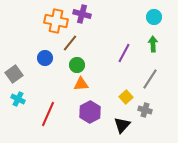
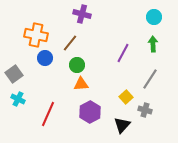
orange cross: moved 20 px left, 14 px down
purple line: moved 1 px left
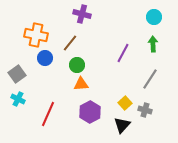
gray square: moved 3 px right
yellow square: moved 1 px left, 6 px down
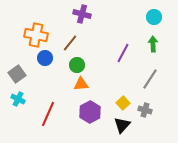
yellow square: moved 2 px left
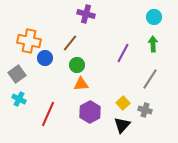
purple cross: moved 4 px right
orange cross: moved 7 px left, 6 px down
cyan cross: moved 1 px right
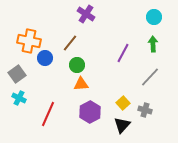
purple cross: rotated 18 degrees clockwise
gray line: moved 2 px up; rotated 10 degrees clockwise
cyan cross: moved 1 px up
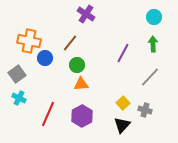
purple hexagon: moved 8 px left, 4 px down
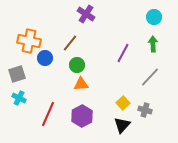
gray square: rotated 18 degrees clockwise
